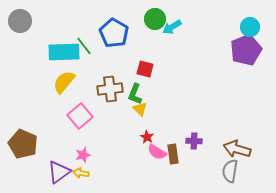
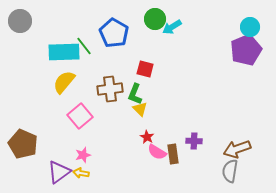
brown arrow: rotated 36 degrees counterclockwise
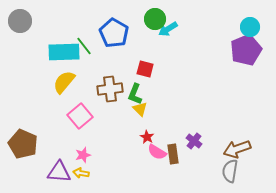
cyan arrow: moved 4 px left, 2 px down
purple cross: rotated 35 degrees clockwise
purple triangle: rotated 40 degrees clockwise
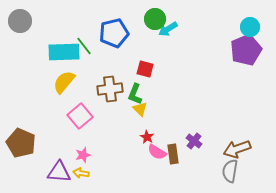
blue pentagon: rotated 28 degrees clockwise
brown pentagon: moved 2 px left, 1 px up
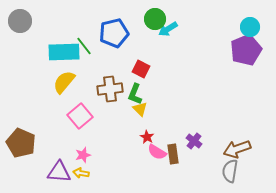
red square: moved 4 px left; rotated 12 degrees clockwise
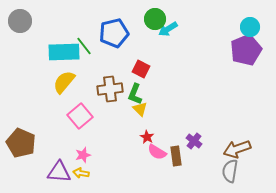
brown rectangle: moved 3 px right, 2 px down
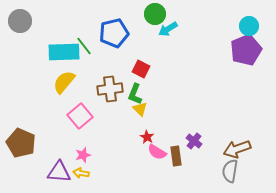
green circle: moved 5 px up
cyan circle: moved 1 px left, 1 px up
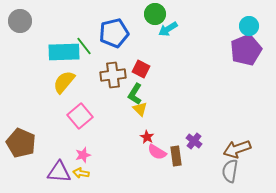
brown cross: moved 3 px right, 14 px up
green L-shape: rotated 10 degrees clockwise
